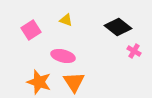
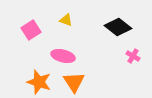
pink cross: moved 1 px left, 5 px down
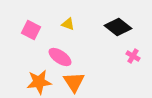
yellow triangle: moved 2 px right, 4 px down
pink square: rotated 30 degrees counterclockwise
pink ellipse: moved 3 px left, 1 px down; rotated 20 degrees clockwise
orange star: rotated 25 degrees counterclockwise
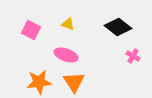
pink ellipse: moved 6 px right, 2 px up; rotated 15 degrees counterclockwise
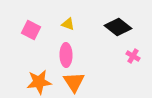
pink ellipse: rotated 70 degrees clockwise
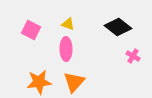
pink ellipse: moved 6 px up
orange triangle: rotated 15 degrees clockwise
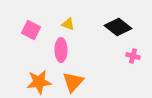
pink ellipse: moved 5 px left, 1 px down
pink cross: rotated 16 degrees counterclockwise
orange triangle: moved 1 px left
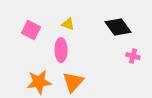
black diamond: rotated 16 degrees clockwise
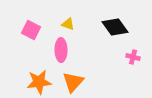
black diamond: moved 3 px left
pink cross: moved 1 px down
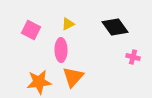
yellow triangle: rotated 48 degrees counterclockwise
orange triangle: moved 5 px up
